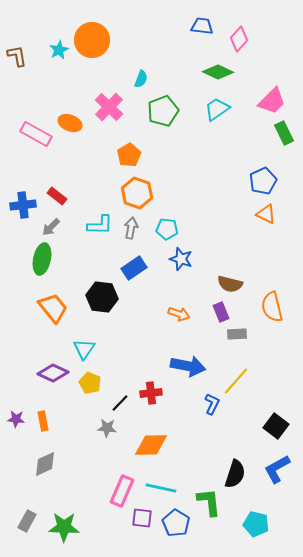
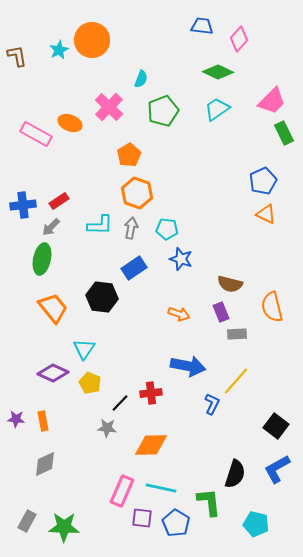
red rectangle at (57, 196): moved 2 px right, 5 px down; rotated 72 degrees counterclockwise
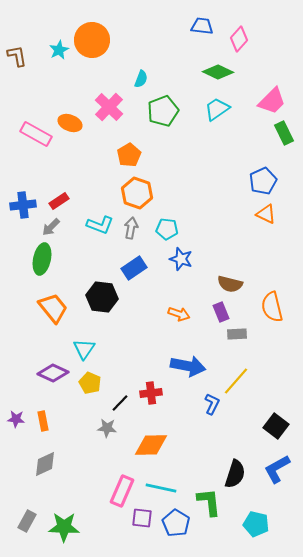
cyan L-shape at (100, 225): rotated 20 degrees clockwise
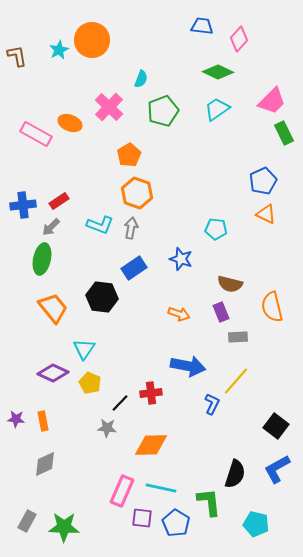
cyan pentagon at (167, 229): moved 49 px right
gray rectangle at (237, 334): moved 1 px right, 3 px down
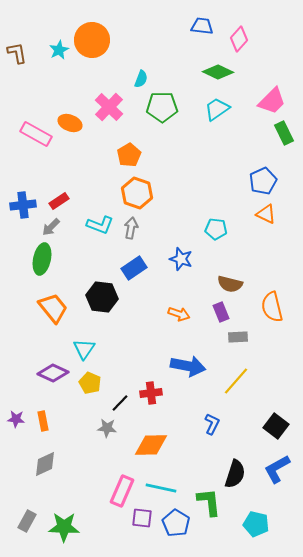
brown L-shape at (17, 56): moved 3 px up
green pentagon at (163, 111): moved 1 px left, 4 px up; rotated 20 degrees clockwise
blue L-shape at (212, 404): moved 20 px down
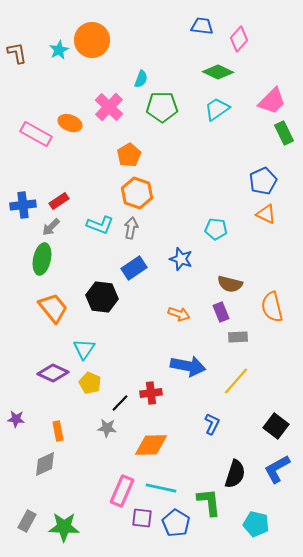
orange rectangle at (43, 421): moved 15 px right, 10 px down
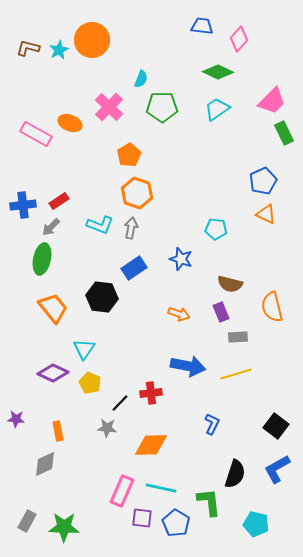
brown L-shape at (17, 53): moved 11 px right, 5 px up; rotated 65 degrees counterclockwise
yellow line at (236, 381): moved 7 px up; rotated 32 degrees clockwise
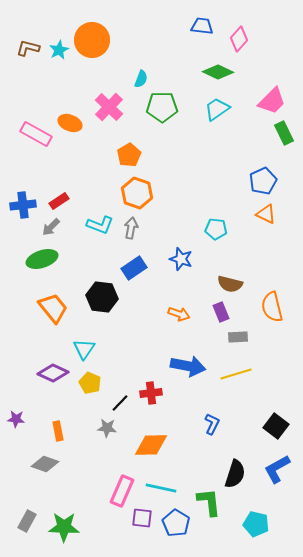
green ellipse at (42, 259): rotated 60 degrees clockwise
gray diamond at (45, 464): rotated 44 degrees clockwise
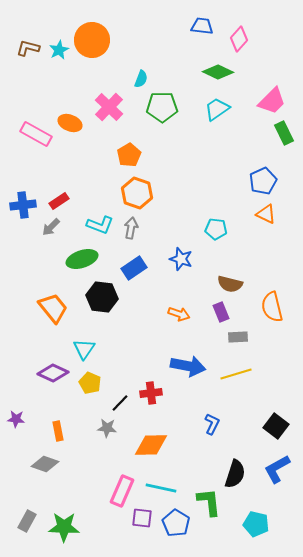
green ellipse at (42, 259): moved 40 px right
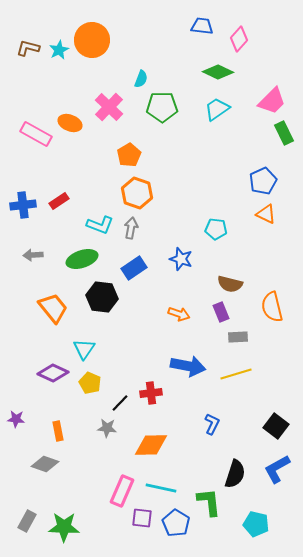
gray arrow at (51, 227): moved 18 px left, 28 px down; rotated 42 degrees clockwise
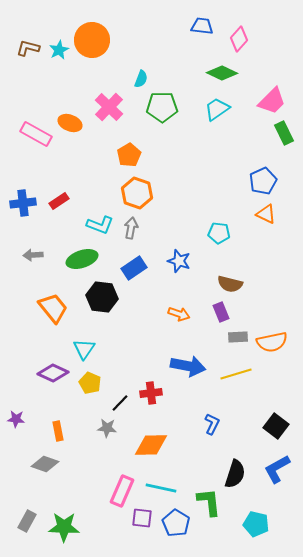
green diamond at (218, 72): moved 4 px right, 1 px down
blue cross at (23, 205): moved 2 px up
cyan pentagon at (216, 229): moved 3 px right, 4 px down
blue star at (181, 259): moved 2 px left, 2 px down
orange semicircle at (272, 307): moved 35 px down; rotated 88 degrees counterclockwise
